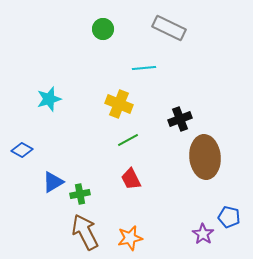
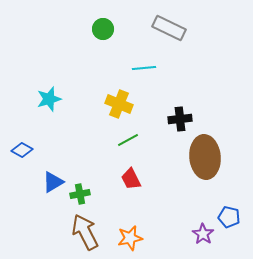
black cross: rotated 15 degrees clockwise
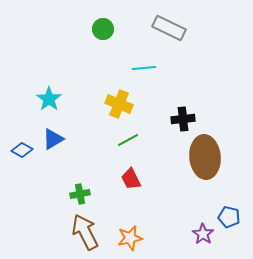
cyan star: rotated 20 degrees counterclockwise
black cross: moved 3 px right
blue triangle: moved 43 px up
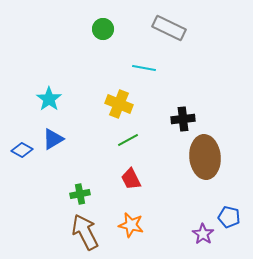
cyan line: rotated 15 degrees clockwise
orange star: moved 1 px right, 13 px up; rotated 25 degrees clockwise
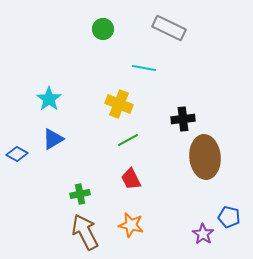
blue diamond: moved 5 px left, 4 px down
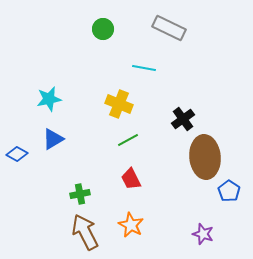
cyan star: rotated 25 degrees clockwise
black cross: rotated 30 degrees counterclockwise
blue pentagon: moved 26 px up; rotated 20 degrees clockwise
orange star: rotated 15 degrees clockwise
purple star: rotated 15 degrees counterclockwise
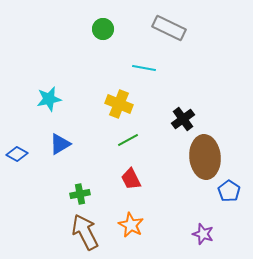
blue triangle: moved 7 px right, 5 px down
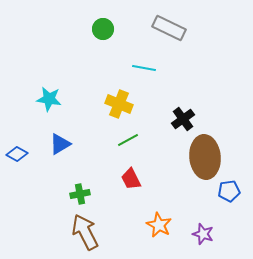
cyan star: rotated 20 degrees clockwise
blue pentagon: rotated 30 degrees clockwise
orange star: moved 28 px right
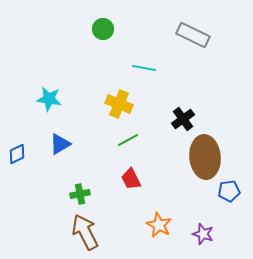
gray rectangle: moved 24 px right, 7 px down
blue diamond: rotated 55 degrees counterclockwise
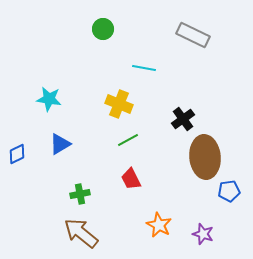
brown arrow: moved 4 px left, 1 px down; rotated 24 degrees counterclockwise
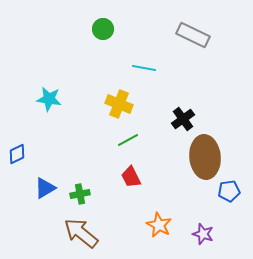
blue triangle: moved 15 px left, 44 px down
red trapezoid: moved 2 px up
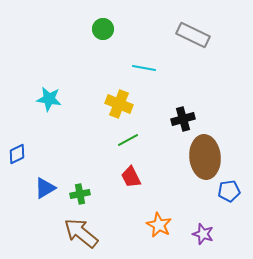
black cross: rotated 20 degrees clockwise
